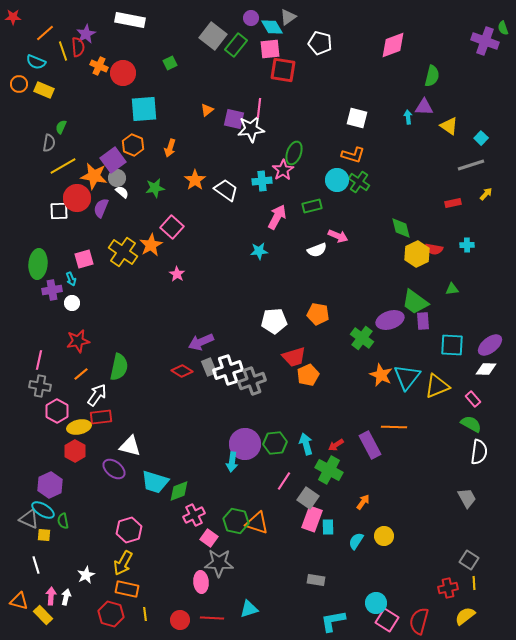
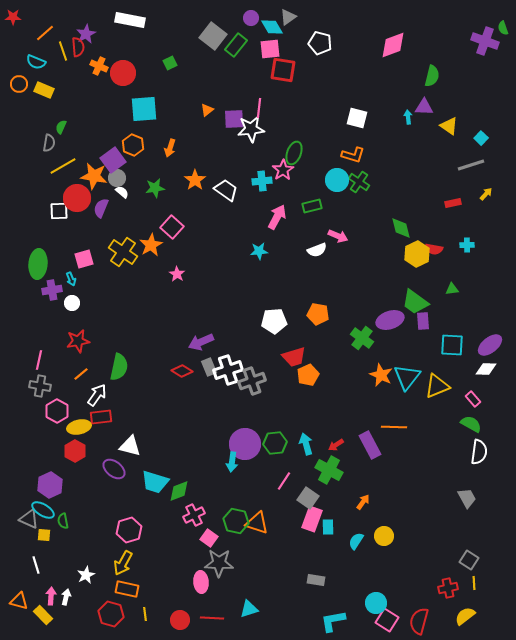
purple square at (234, 119): rotated 15 degrees counterclockwise
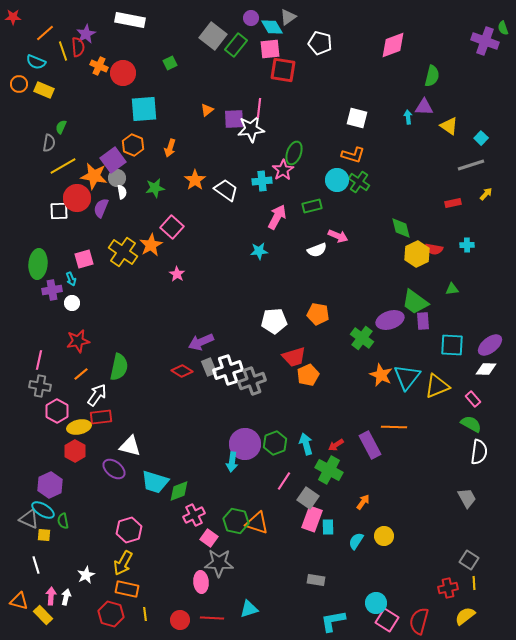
white semicircle at (122, 192): rotated 40 degrees clockwise
green hexagon at (275, 443): rotated 15 degrees counterclockwise
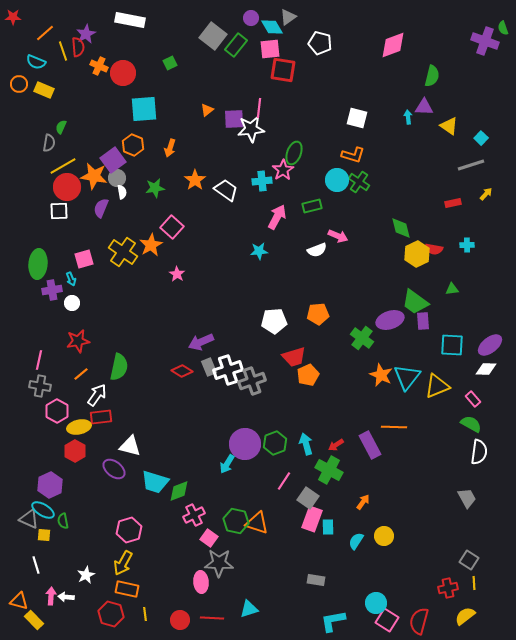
red circle at (77, 198): moved 10 px left, 11 px up
orange pentagon at (318, 314): rotated 15 degrees counterclockwise
cyan arrow at (232, 462): moved 5 px left, 2 px down; rotated 24 degrees clockwise
white arrow at (66, 597): rotated 98 degrees counterclockwise
yellow rectangle at (43, 615): moved 9 px left, 5 px down
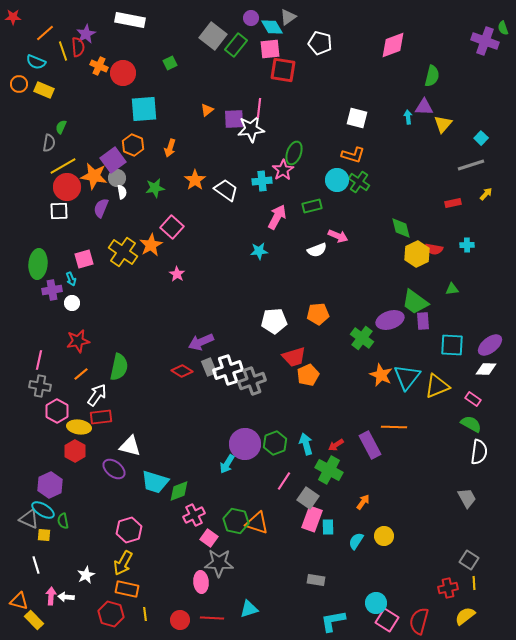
yellow triangle at (449, 126): moved 6 px left, 2 px up; rotated 36 degrees clockwise
pink rectangle at (473, 399): rotated 14 degrees counterclockwise
yellow ellipse at (79, 427): rotated 20 degrees clockwise
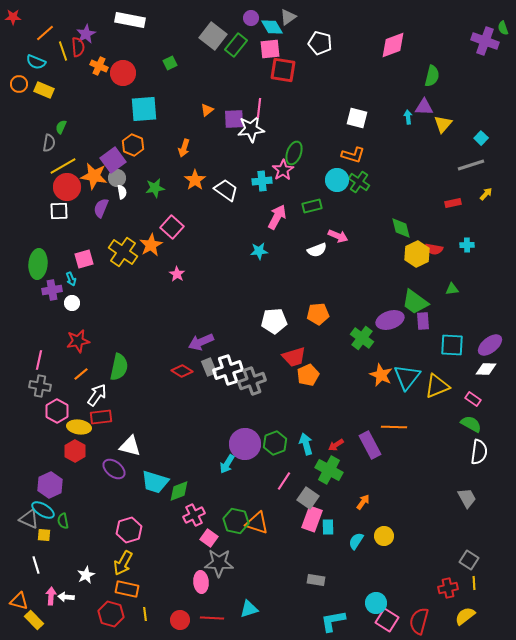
orange arrow at (170, 148): moved 14 px right
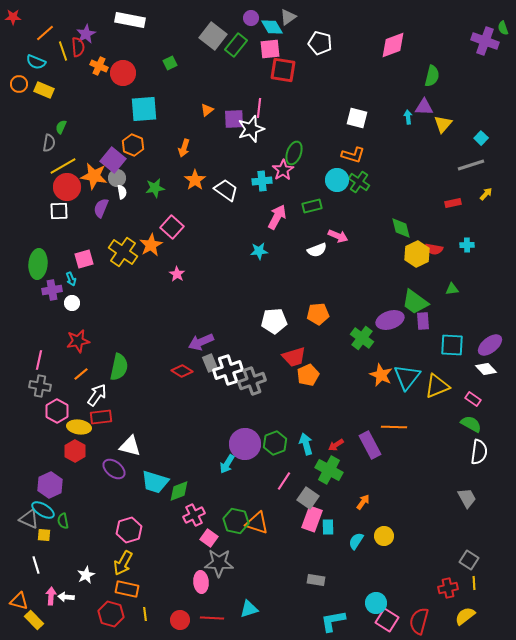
white star at (251, 129): rotated 12 degrees counterclockwise
purple square at (113, 160): rotated 15 degrees counterclockwise
gray rectangle at (209, 367): moved 1 px right, 4 px up
white diamond at (486, 369): rotated 45 degrees clockwise
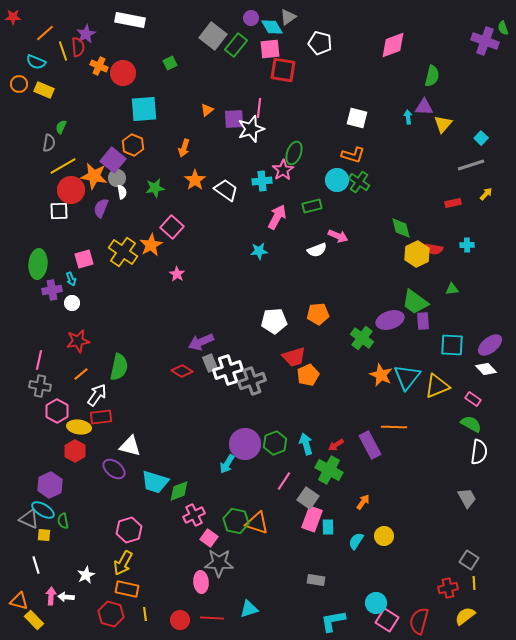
red circle at (67, 187): moved 4 px right, 3 px down
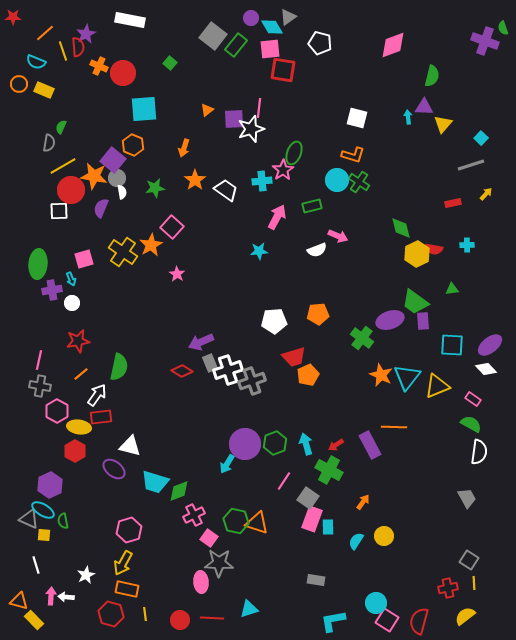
green square at (170, 63): rotated 24 degrees counterclockwise
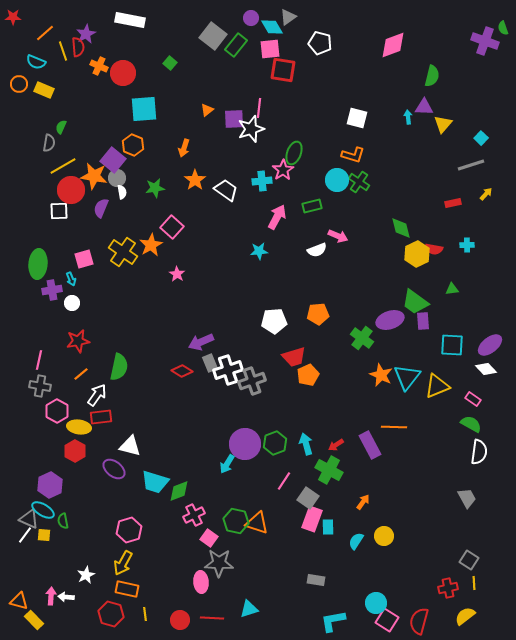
white line at (36, 565): moved 11 px left, 30 px up; rotated 54 degrees clockwise
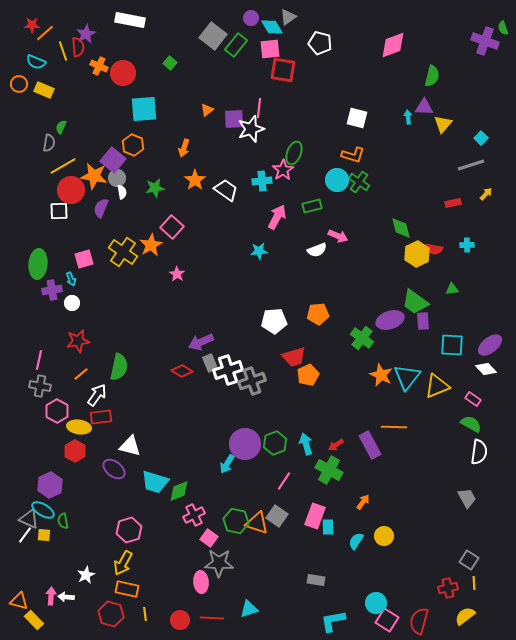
red star at (13, 17): moved 19 px right, 8 px down
gray square at (308, 498): moved 31 px left, 18 px down
pink rectangle at (312, 519): moved 3 px right, 3 px up
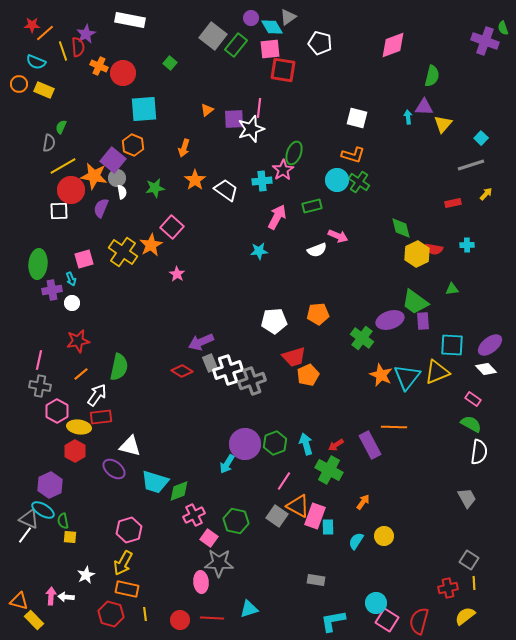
yellow triangle at (437, 386): moved 14 px up
orange triangle at (257, 523): moved 41 px right, 17 px up; rotated 10 degrees clockwise
yellow square at (44, 535): moved 26 px right, 2 px down
